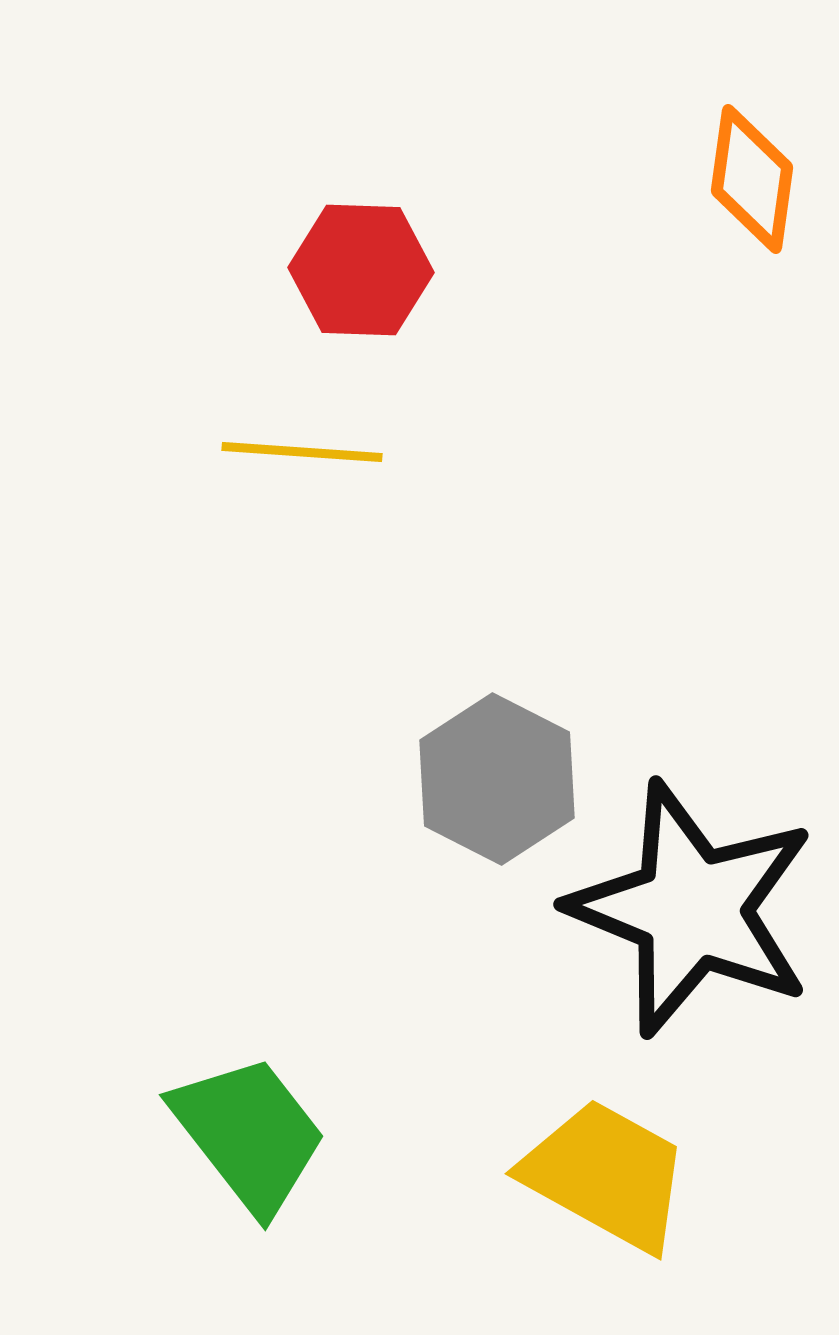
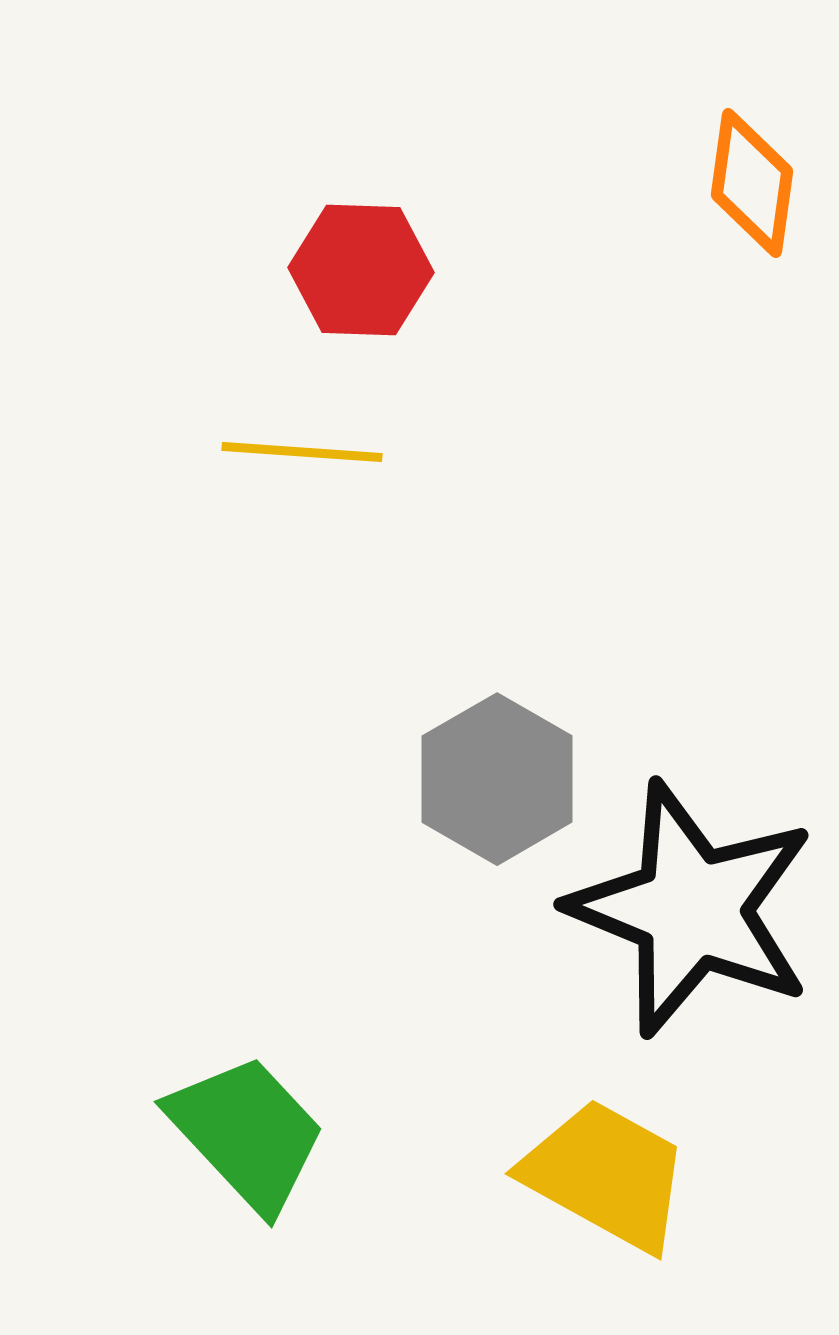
orange diamond: moved 4 px down
gray hexagon: rotated 3 degrees clockwise
green trapezoid: moved 2 px left, 1 px up; rotated 5 degrees counterclockwise
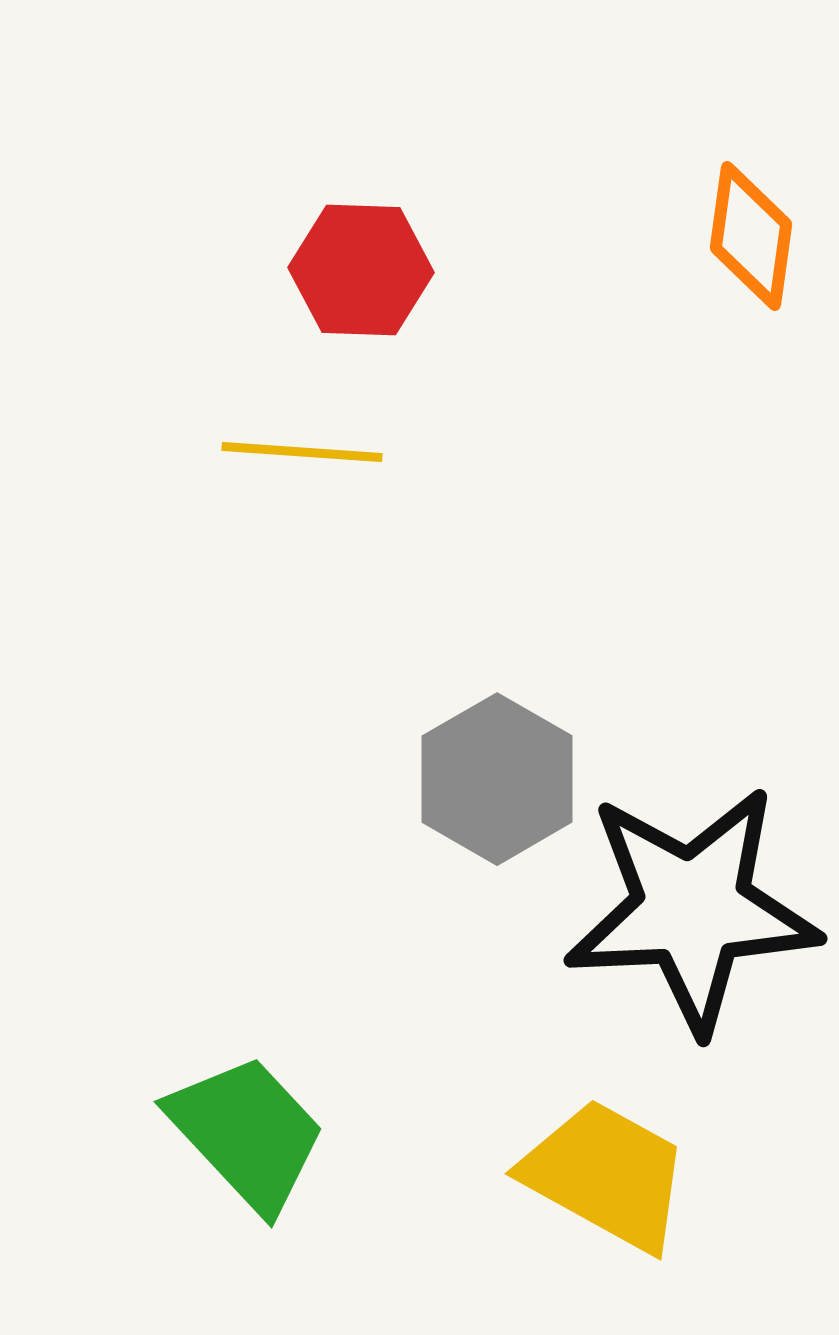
orange diamond: moved 1 px left, 53 px down
black star: rotated 25 degrees counterclockwise
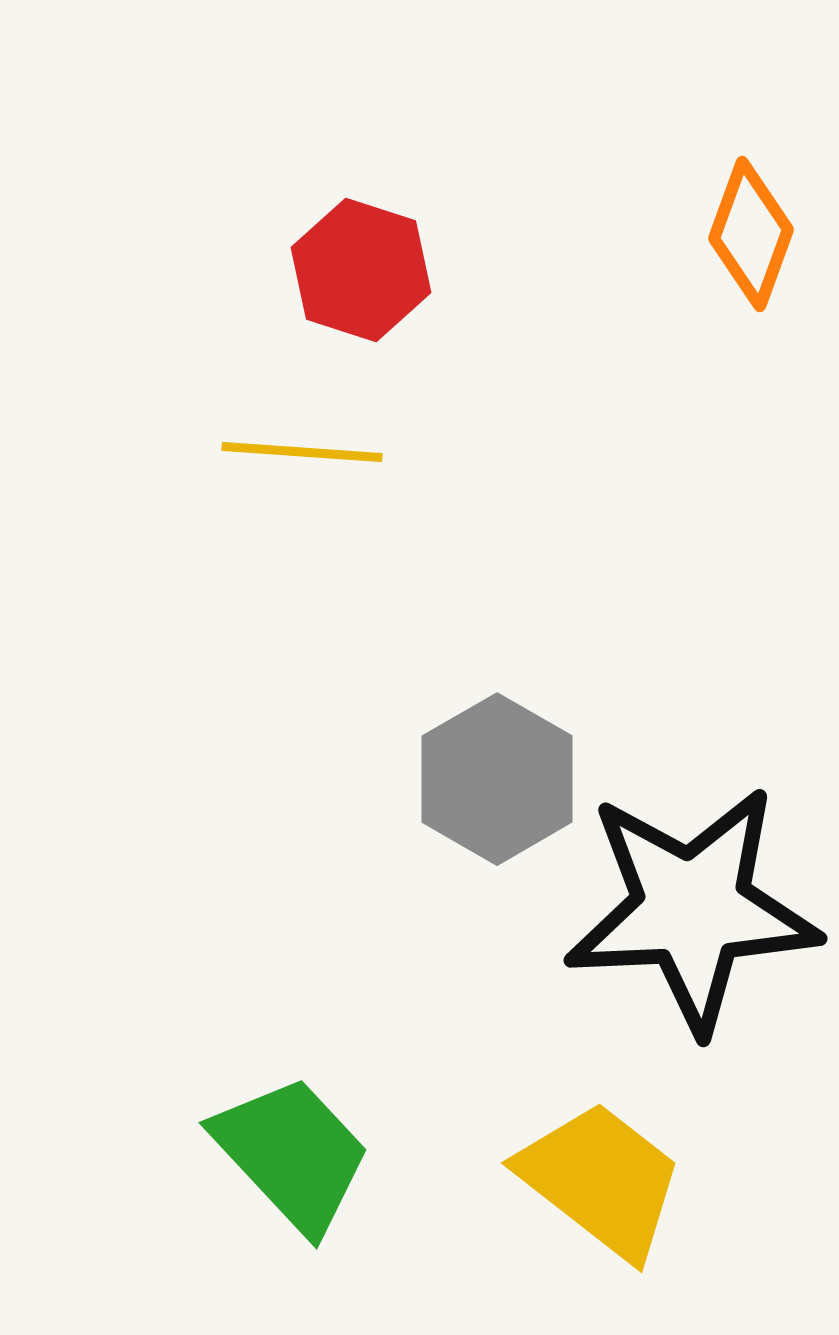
orange diamond: moved 2 px up; rotated 12 degrees clockwise
red hexagon: rotated 16 degrees clockwise
green trapezoid: moved 45 px right, 21 px down
yellow trapezoid: moved 5 px left, 5 px down; rotated 9 degrees clockwise
